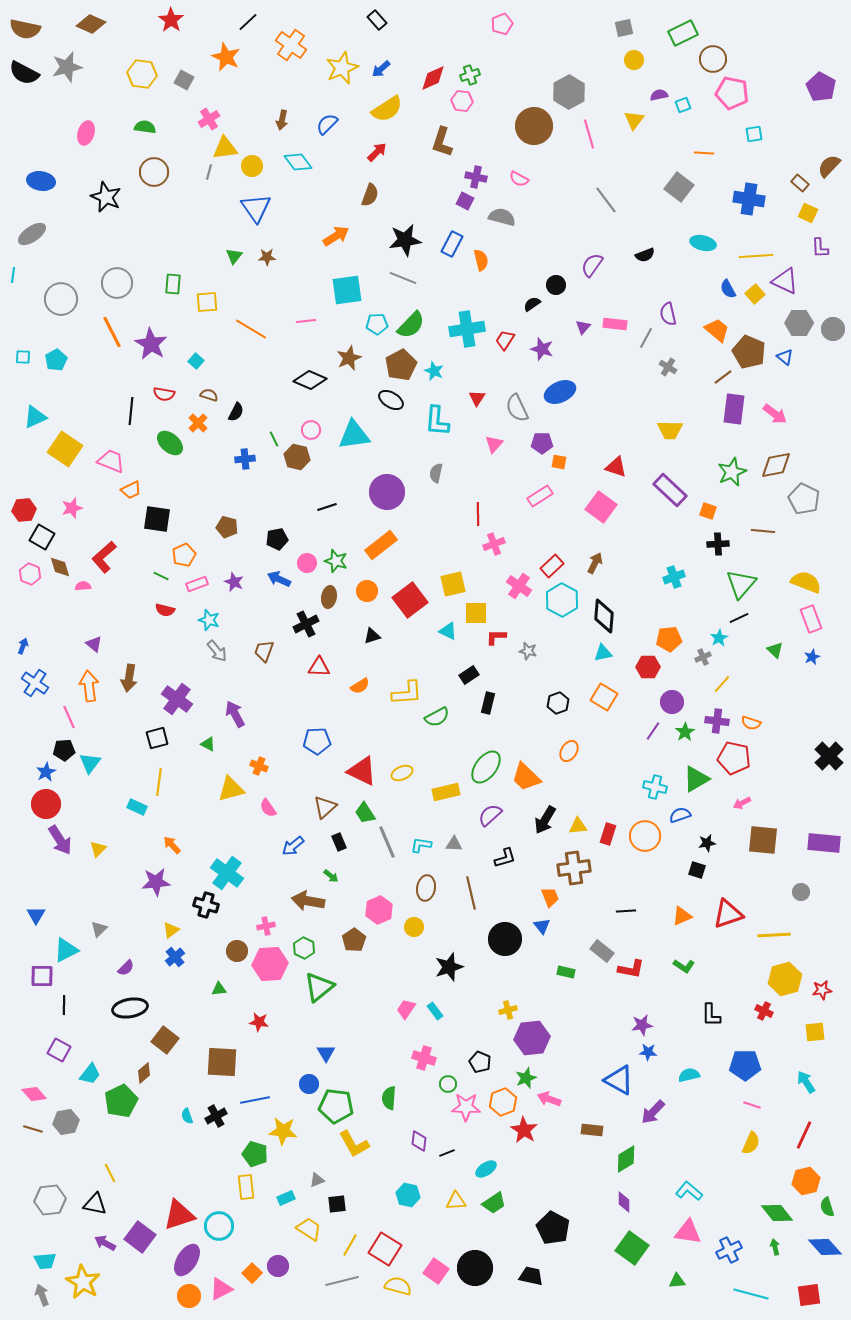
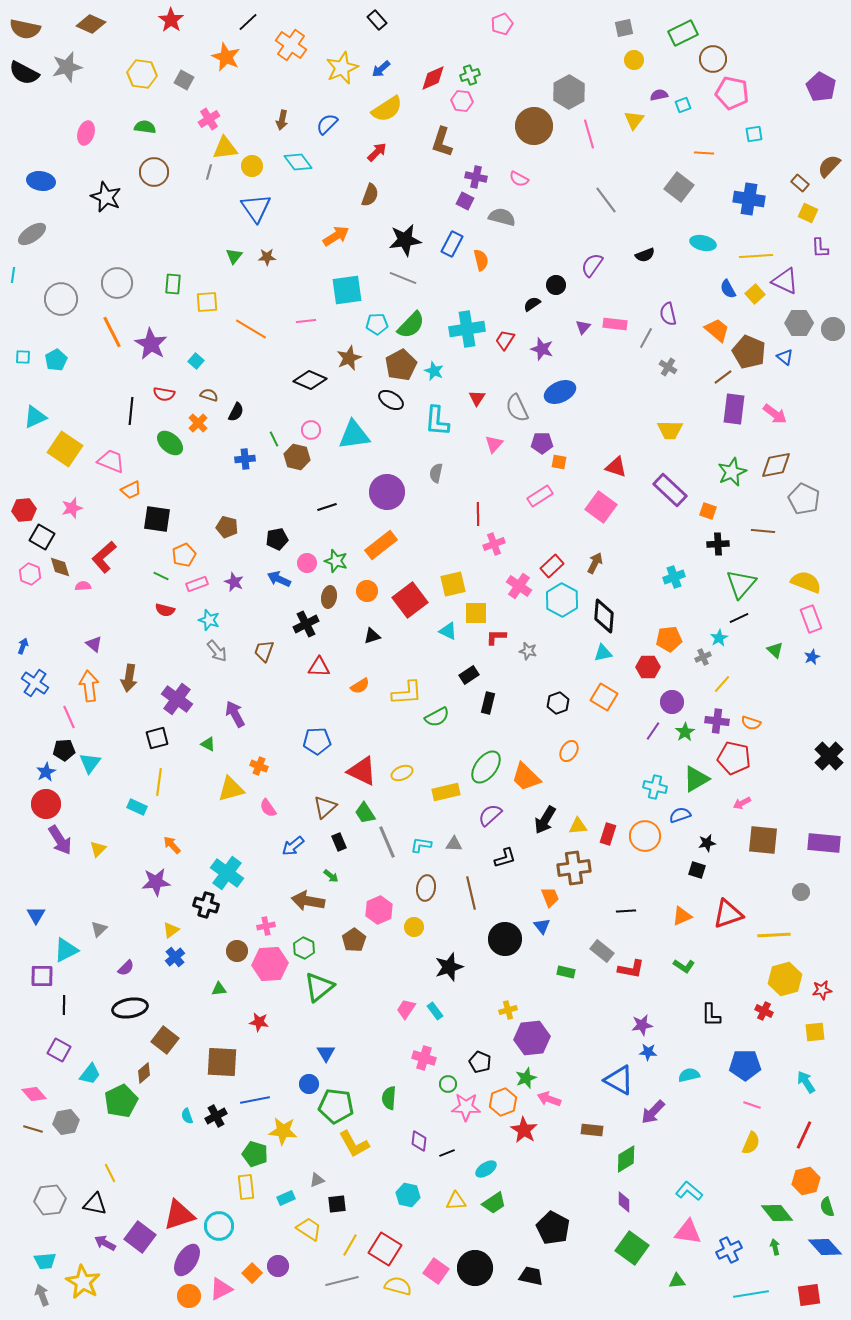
cyan line at (751, 1294): rotated 24 degrees counterclockwise
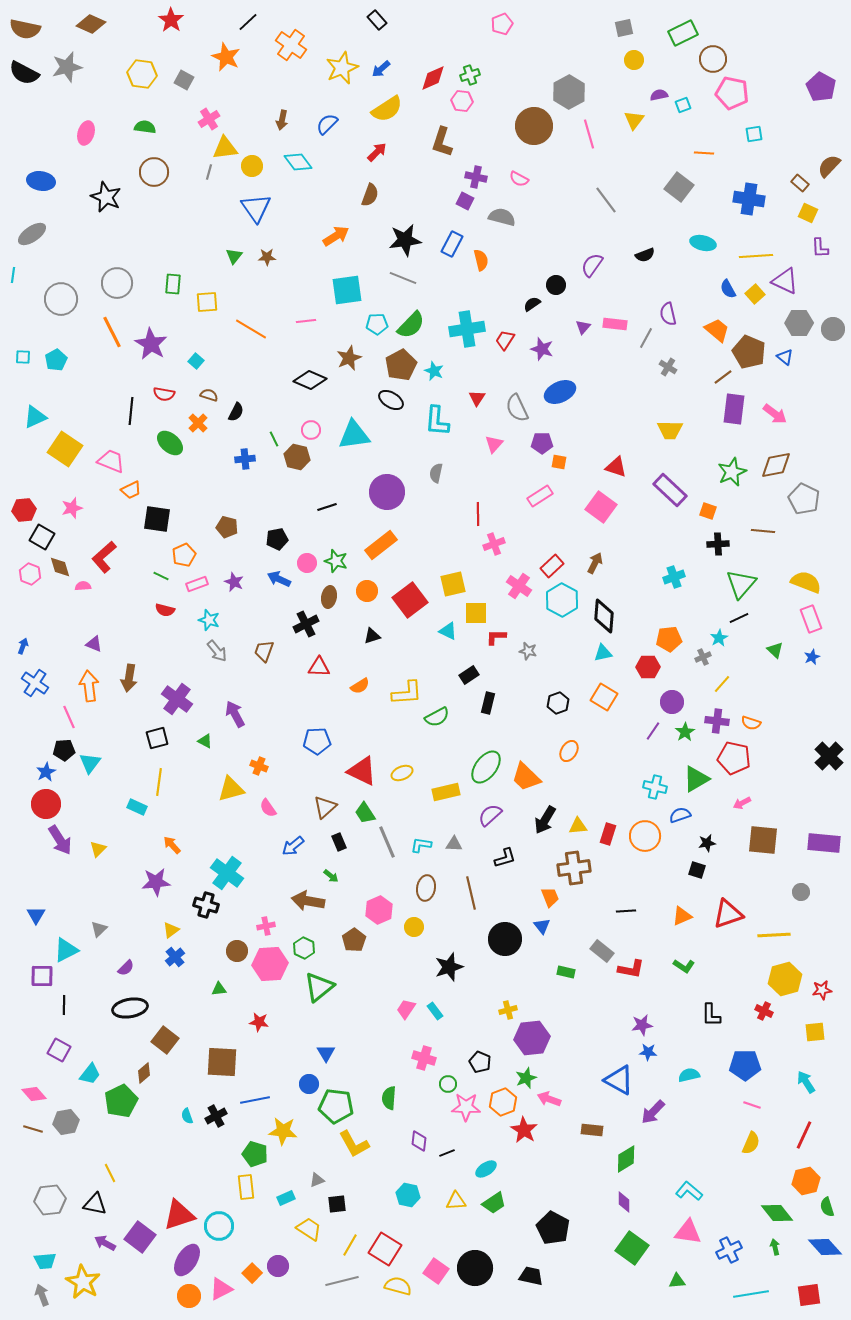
purple triangle at (94, 644): rotated 18 degrees counterclockwise
green triangle at (208, 744): moved 3 px left, 3 px up
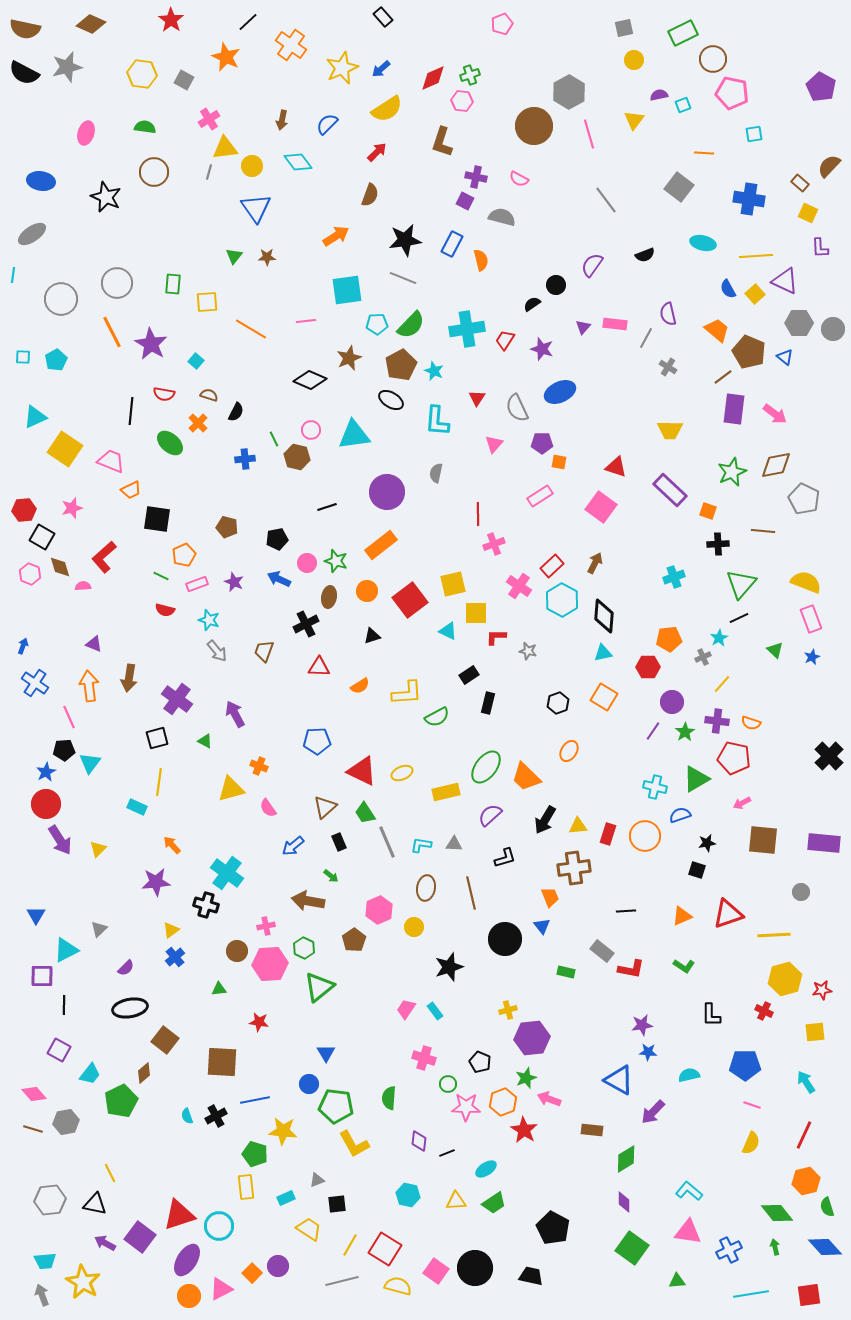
black rectangle at (377, 20): moved 6 px right, 3 px up
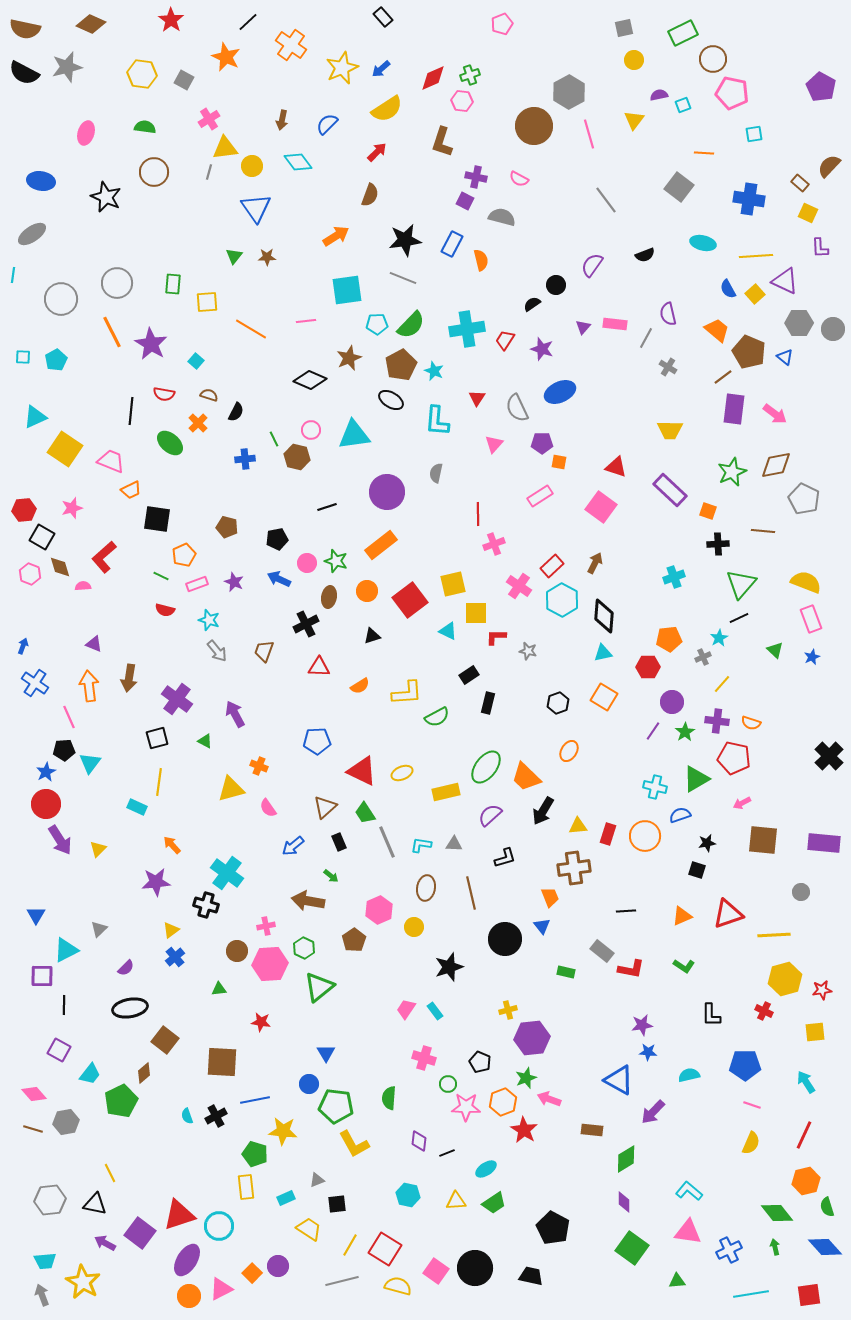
black arrow at (545, 820): moved 2 px left, 9 px up
red star at (259, 1022): moved 2 px right
purple square at (140, 1237): moved 4 px up
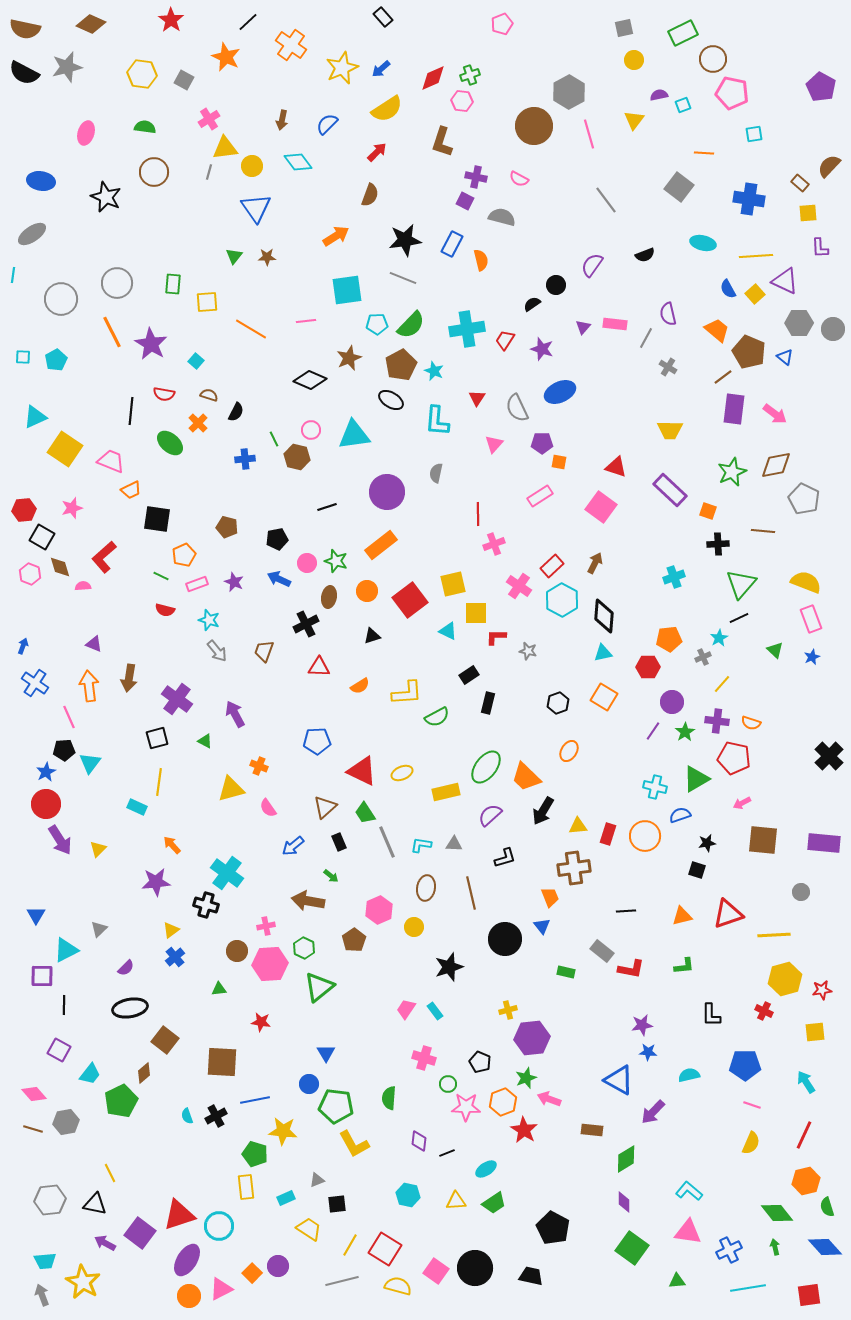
yellow square at (808, 213): rotated 30 degrees counterclockwise
orange triangle at (682, 916): rotated 10 degrees clockwise
green L-shape at (684, 966): rotated 40 degrees counterclockwise
cyan line at (751, 1294): moved 3 px left, 6 px up
